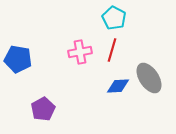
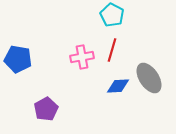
cyan pentagon: moved 2 px left, 3 px up
pink cross: moved 2 px right, 5 px down
purple pentagon: moved 3 px right
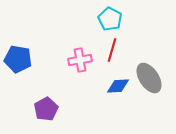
cyan pentagon: moved 2 px left, 4 px down
pink cross: moved 2 px left, 3 px down
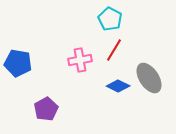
red line: moved 2 px right; rotated 15 degrees clockwise
blue pentagon: moved 4 px down
blue diamond: rotated 30 degrees clockwise
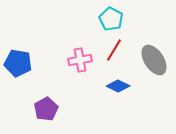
cyan pentagon: moved 1 px right
gray ellipse: moved 5 px right, 18 px up
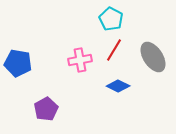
gray ellipse: moved 1 px left, 3 px up
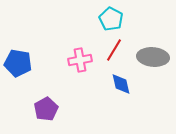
gray ellipse: rotated 52 degrees counterclockwise
blue diamond: moved 3 px right, 2 px up; rotated 50 degrees clockwise
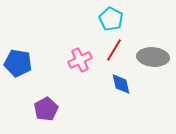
pink cross: rotated 15 degrees counterclockwise
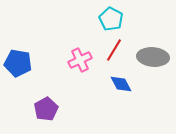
blue diamond: rotated 15 degrees counterclockwise
